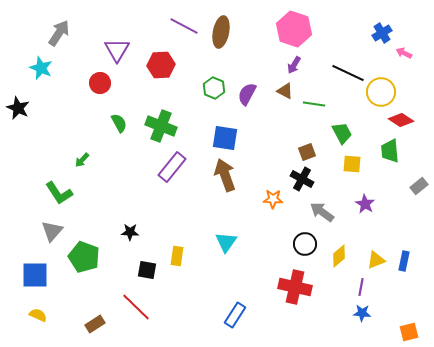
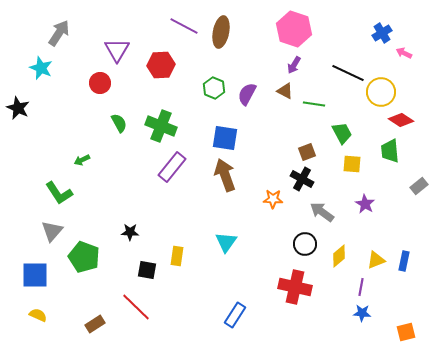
green arrow at (82, 160): rotated 21 degrees clockwise
orange square at (409, 332): moved 3 px left
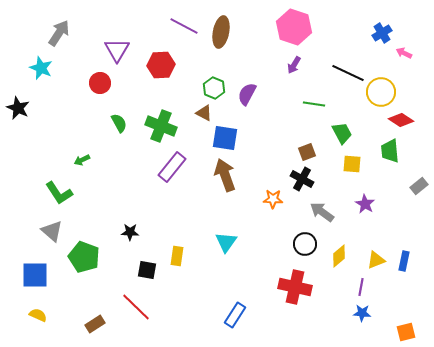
pink hexagon at (294, 29): moved 2 px up
brown triangle at (285, 91): moved 81 px left, 22 px down
gray triangle at (52, 231): rotated 30 degrees counterclockwise
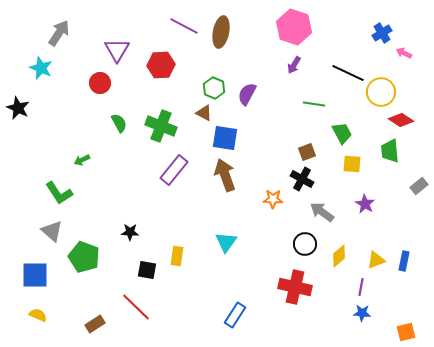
purple rectangle at (172, 167): moved 2 px right, 3 px down
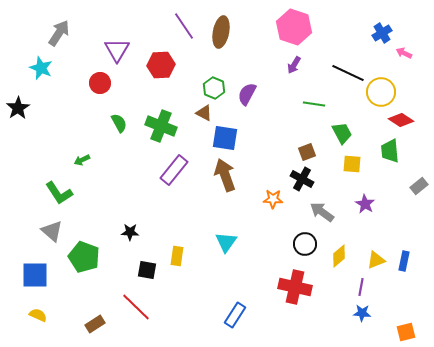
purple line at (184, 26): rotated 28 degrees clockwise
black star at (18, 108): rotated 15 degrees clockwise
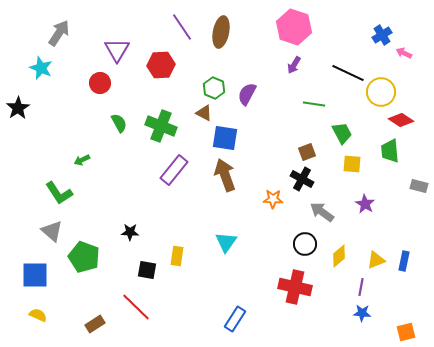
purple line at (184, 26): moved 2 px left, 1 px down
blue cross at (382, 33): moved 2 px down
gray rectangle at (419, 186): rotated 54 degrees clockwise
blue rectangle at (235, 315): moved 4 px down
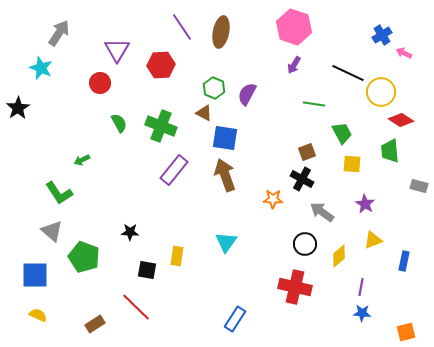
yellow triangle at (376, 260): moved 3 px left, 20 px up
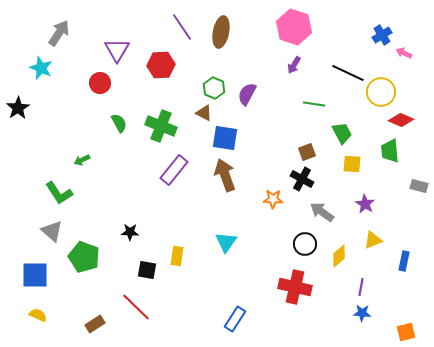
red diamond at (401, 120): rotated 10 degrees counterclockwise
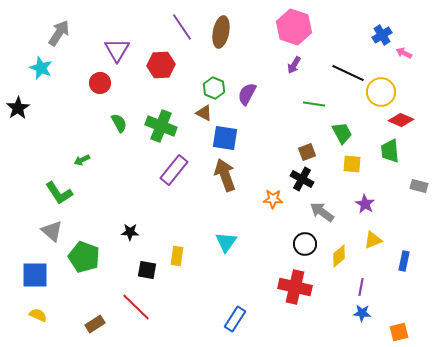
orange square at (406, 332): moved 7 px left
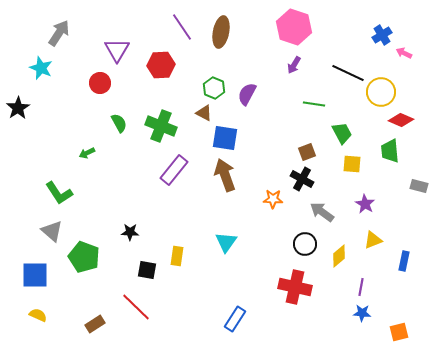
green arrow at (82, 160): moved 5 px right, 7 px up
